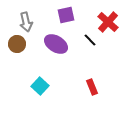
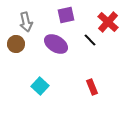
brown circle: moved 1 px left
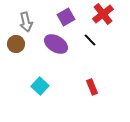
purple square: moved 2 px down; rotated 18 degrees counterclockwise
red cross: moved 5 px left, 8 px up; rotated 10 degrees clockwise
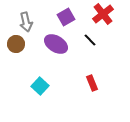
red rectangle: moved 4 px up
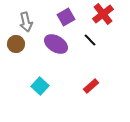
red rectangle: moved 1 px left, 3 px down; rotated 70 degrees clockwise
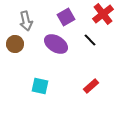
gray arrow: moved 1 px up
brown circle: moved 1 px left
cyan square: rotated 30 degrees counterclockwise
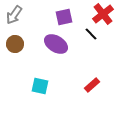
purple square: moved 2 px left; rotated 18 degrees clockwise
gray arrow: moved 12 px left, 6 px up; rotated 48 degrees clockwise
black line: moved 1 px right, 6 px up
red rectangle: moved 1 px right, 1 px up
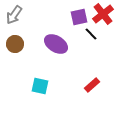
purple square: moved 15 px right
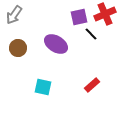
red cross: moved 2 px right; rotated 15 degrees clockwise
brown circle: moved 3 px right, 4 px down
cyan square: moved 3 px right, 1 px down
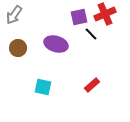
purple ellipse: rotated 15 degrees counterclockwise
